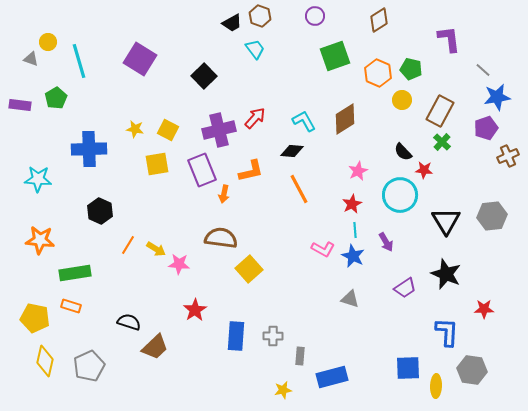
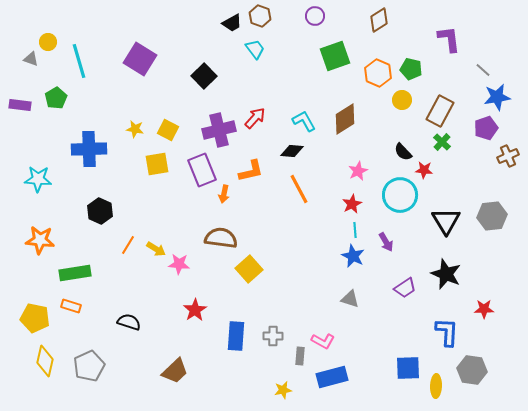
pink L-shape at (323, 249): moved 92 px down
brown trapezoid at (155, 347): moved 20 px right, 24 px down
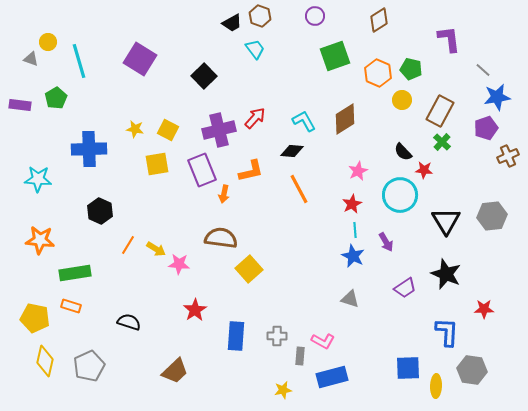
gray cross at (273, 336): moved 4 px right
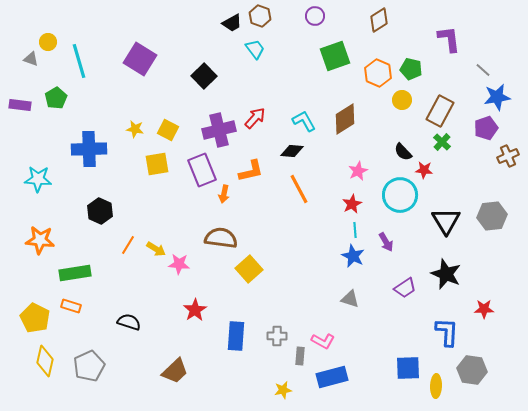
yellow pentagon at (35, 318): rotated 16 degrees clockwise
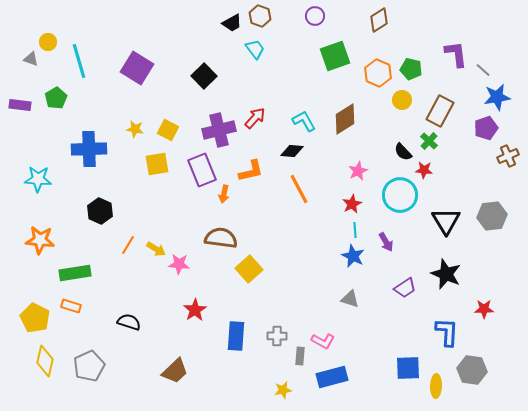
purple L-shape at (449, 39): moved 7 px right, 15 px down
purple square at (140, 59): moved 3 px left, 9 px down
green cross at (442, 142): moved 13 px left, 1 px up
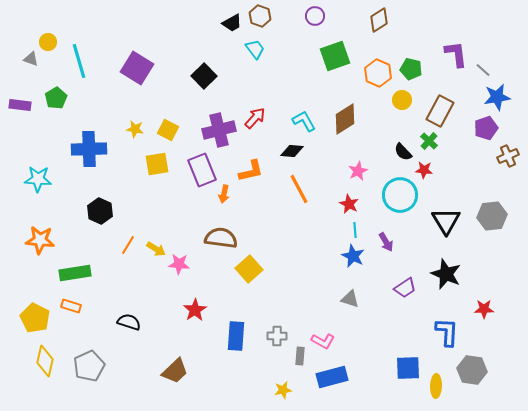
red star at (352, 204): moved 3 px left; rotated 18 degrees counterclockwise
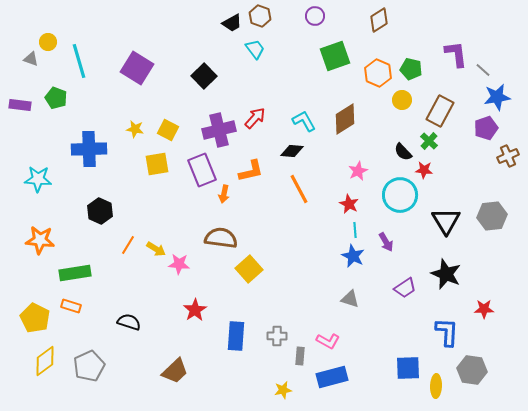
green pentagon at (56, 98): rotated 20 degrees counterclockwise
pink L-shape at (323, 341): moved 5 px right
yellow diamond at (45, 361): rotated 40 degrees clockwise
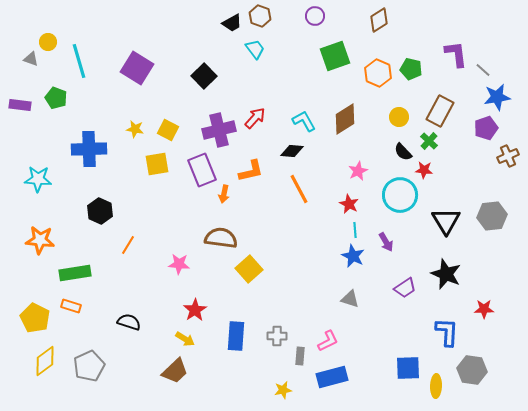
yellow circle at (402, 100): moved 3 px left, 17 px down
yellow arrow at (156, 249): moved 29 px right, 90 px down
pink L-shape at (328, 341): rotated 55 degrees counterclockwise
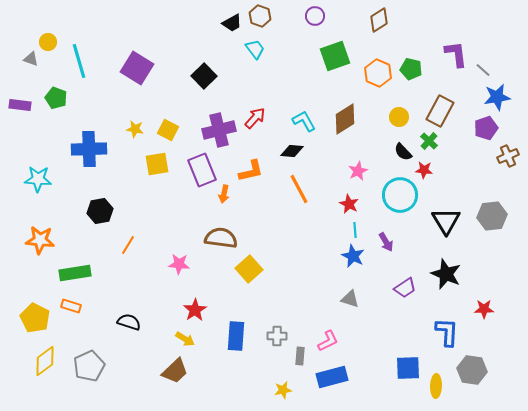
black hexagon at (100, 211): rotated 25 degrees clockwise
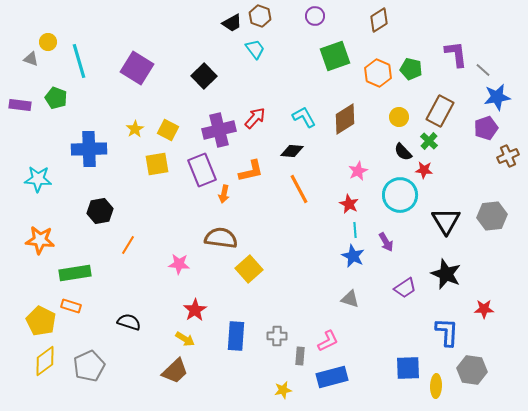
cyan L-shape at (304, 121): moved 4 px up
yellow star at (135, 129): rotated 30 degrees clockwise
yellow pentagon at (35, 318): moved 6 px right, 3 px down
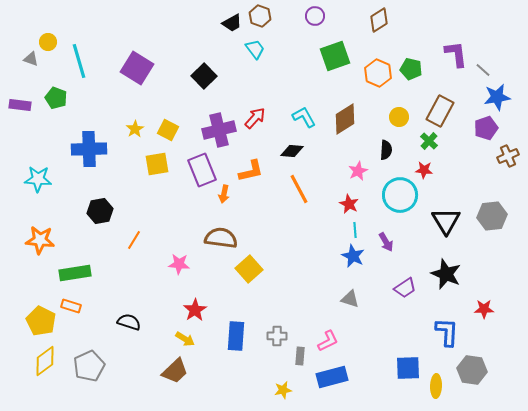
black semicircle at (403, 152): moved 17 px left, 2 px up; rotated 132 degrees counterclockwise
orange line at (128, 245): moved 6 px right, 5 px up
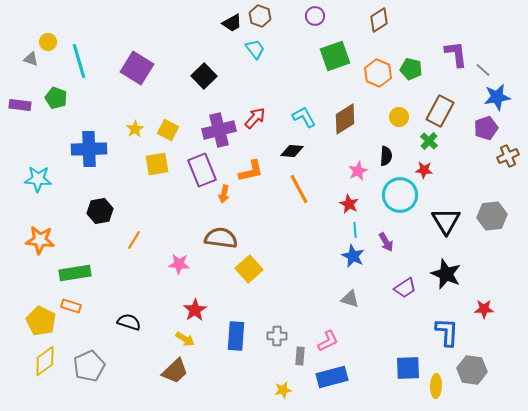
black semicircle at (386, 150): moved 6 px down
